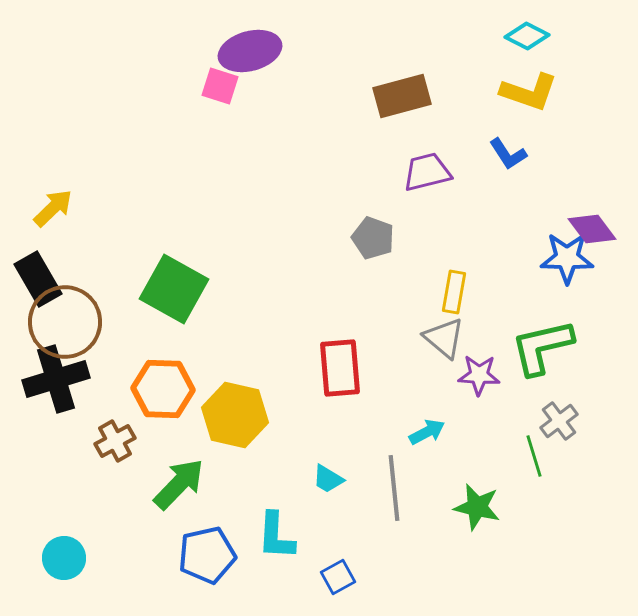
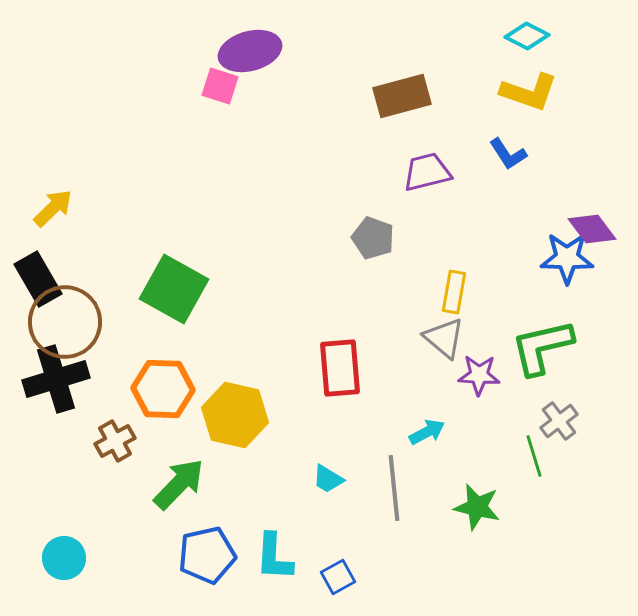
cyan L-shape: moved 2 px left, 21 px down
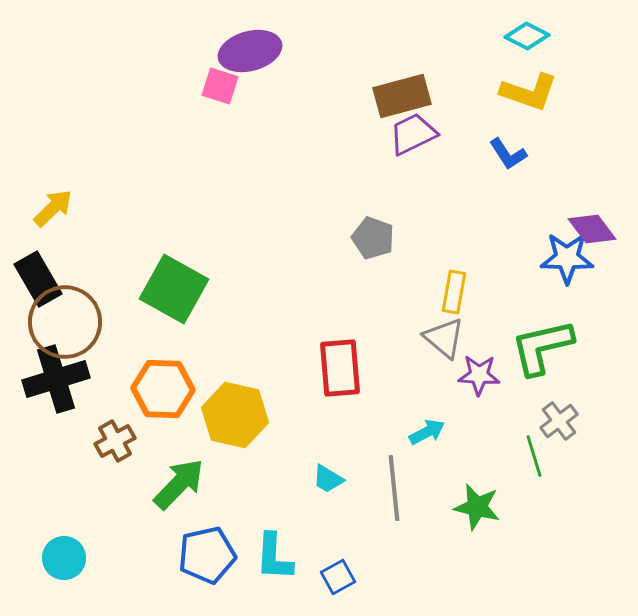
purple trapezoid: moved 14 px left, 38 px up; rotated 12 degrees counterclockwise
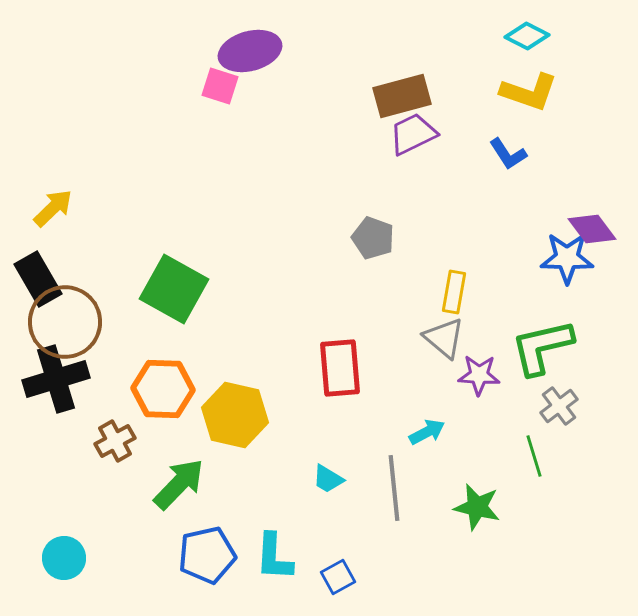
gray cross: moved 15 px up
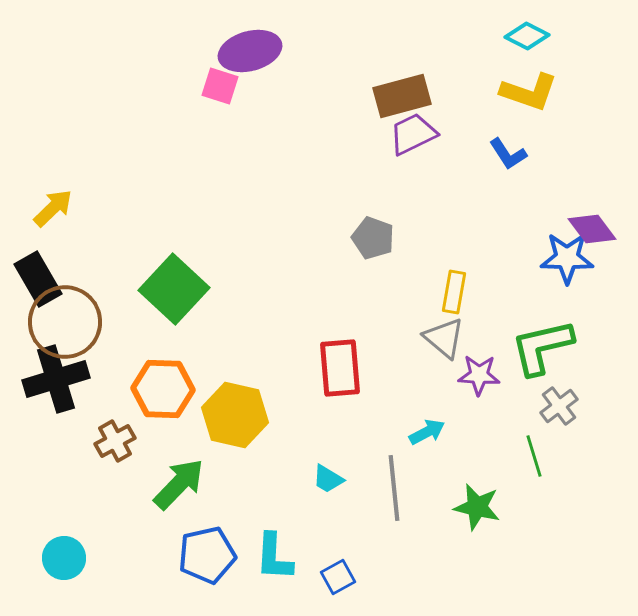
green square: rotated 14 degrees clockwise
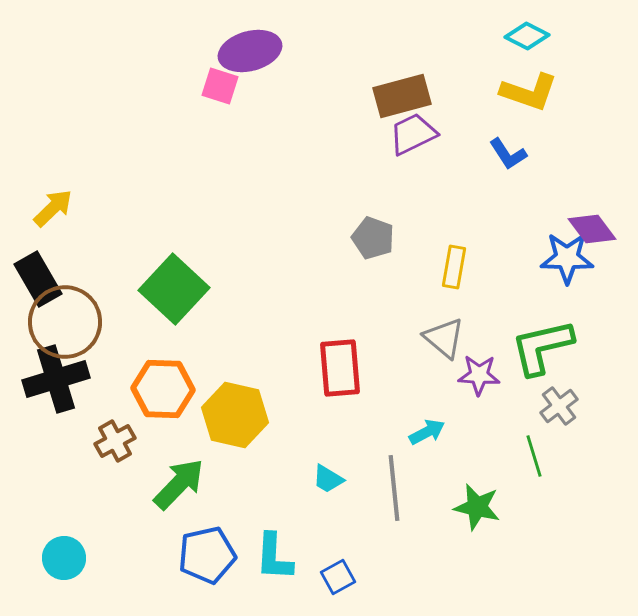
yellow rectangle: moved 25 px up
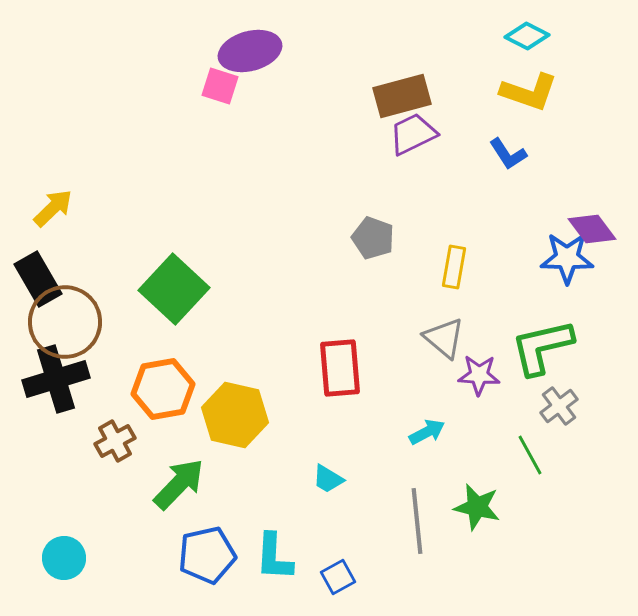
orange hexagon: rotated 12 degrees counterclockwise
green line: moved 4 px left, 1 px up; rotated 12 degrees counterclockwise
gray line: moved 23 px right, 33 px down
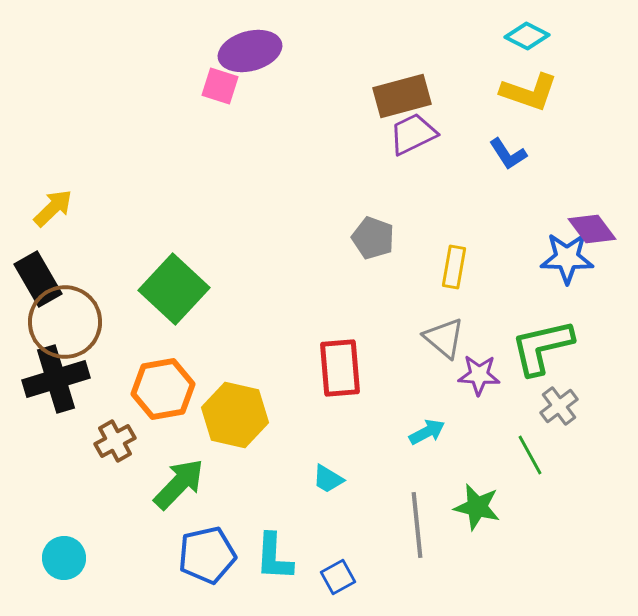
gray line: moved 4 px down
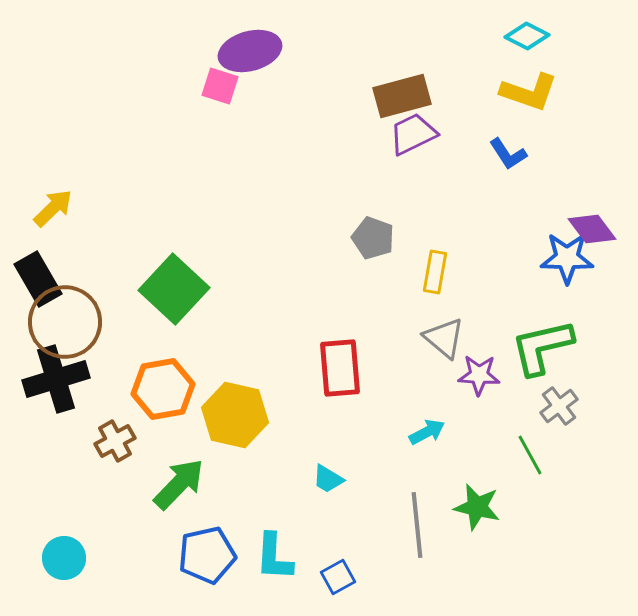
yellow rectangle: moved 19 px left, 5 px down
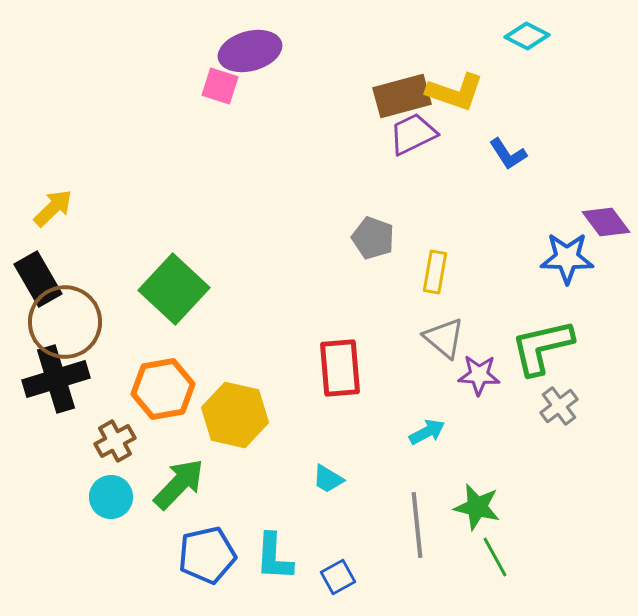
yellow L-shape: moved 74 px left
purple diamond: moved 14 px right, 7 px up
green line: moved 35 px left, 102 px down
cyan circle: moved 47 px right, 61 px up
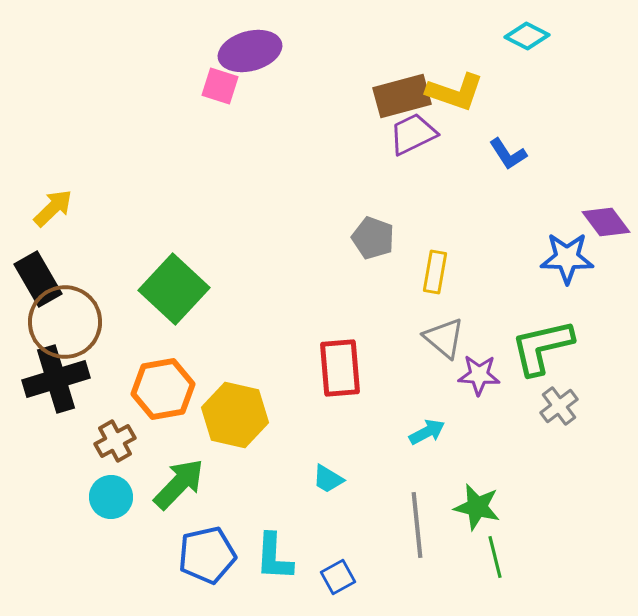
green line: rotated 15 degrees clockwise
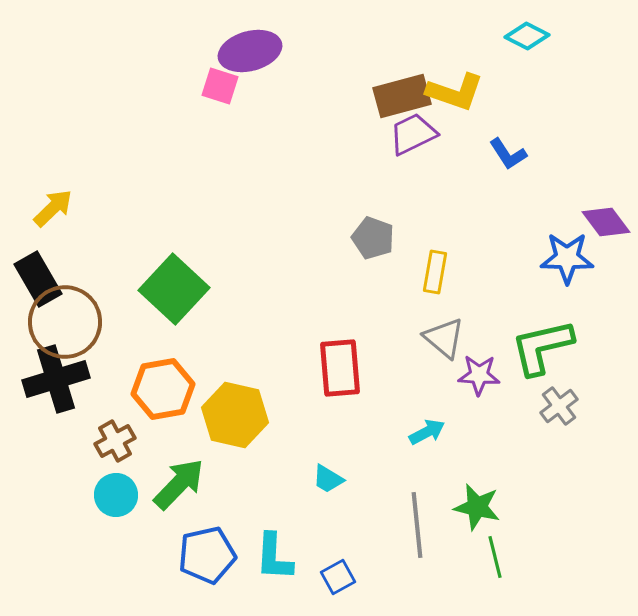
cyan circle: moved 5 px right, 2 px up
